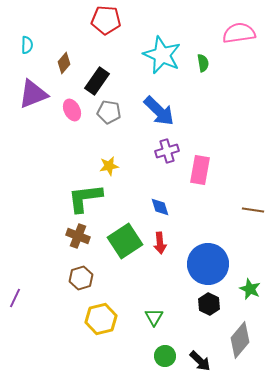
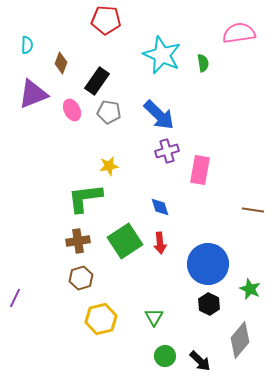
brown diamond: moved 3 px left; rotated 20 degrees counterclockwise
blue arrow: moved 4 px down
brown cross: moved 5 px down; rotated 30 degrees counterclockwise
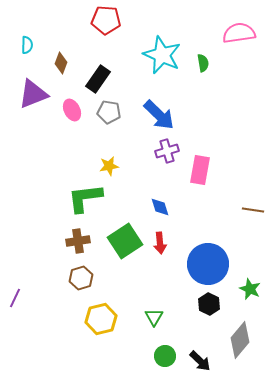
black rectangle: moved 1 px right, 2 px up
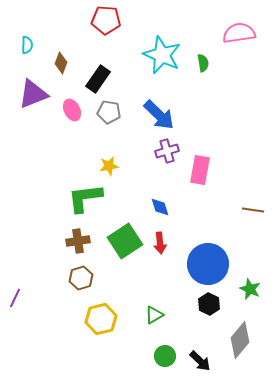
green triangle: moved 2 px up; rotated 30 degrees clockwise
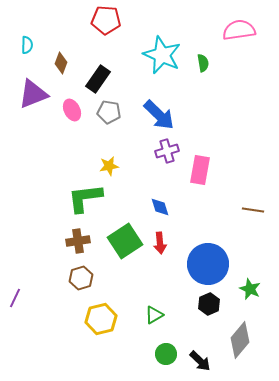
pink semicircle: moved 3 px up
black hexagon: rotated 10 degrees clockwise
green circle: moved 1 px right, 2 px up
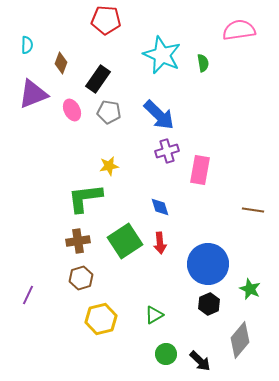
purple line: moved 13 px right, 3 px up
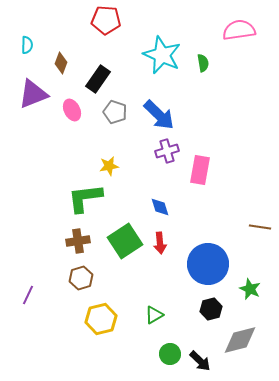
gray pentagon: moved 6 px right; rotated 10 degrees clockwise
brown line: moved 7 px right, 17 px down
black hexagon: moved 2 px right, 5 px down; rotated 10 degrees clockwise
gray diamond: rotated 36 degrees clockwise
green circle: moved 4 px right
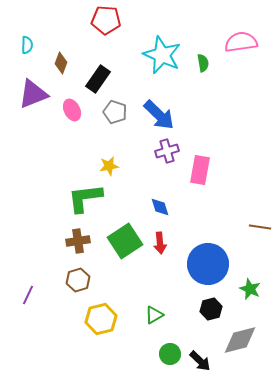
pink semicircle: moved 2 px right, 12 px down
brown hexagon: moved 3 px left, 2 px down
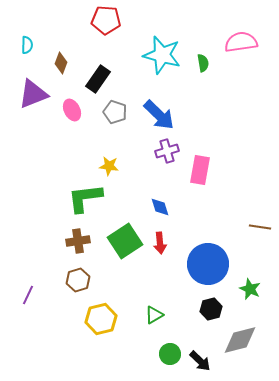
cyan star: rotated 9 degrees counterclockwise
yellow star: rotated 18 degrees clockwise
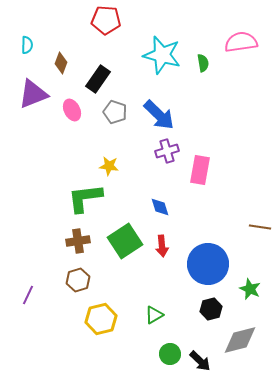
red arrow: moved 2 px right, 3 px down
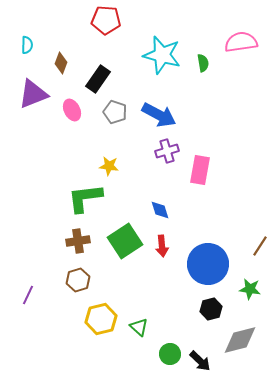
blue arrow: rotated 16 degrees counterclockwise
blue diamond: moved 3 px down
brown line: moved 19 px down; rotated 65 degrees counterclockwise
green star: rotated 15 degrees counterclockwise
green triangle: moved 15 px left, 12 px down; rotated 48 degrees counterclockwise
